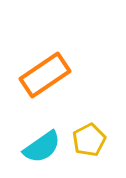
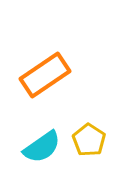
yellow pentagon: rotated 12 degrees counterclockwise
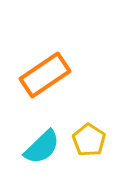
cyan semicircle: rotated 9 degrees counterclockwise
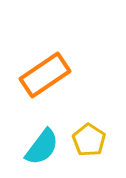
cyan semicircle: rotated 9 degrees counterclockwise
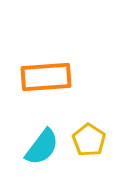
orange rectangle: moved 1 px right, 2 px down; rotated 30 degrees clockwise
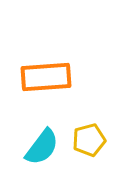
yellow pentagon: rotated 24 degrees clockwise
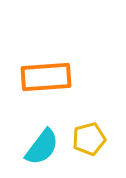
yellow pentagon: moved 1 px up
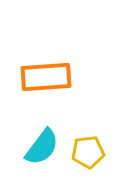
yellow pentagon: moved 1 px left, 13 px down; rotated 8 degrees clockwise
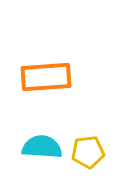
cyan semicircle: rotated 123 degrees counterclockwise
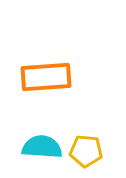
yellow pentagon: moved 2 px left, 1 px up; rotated 12 degrees clockwise
